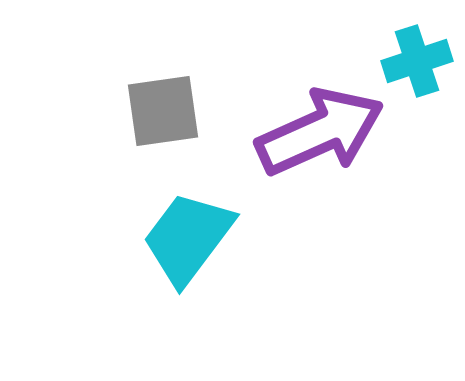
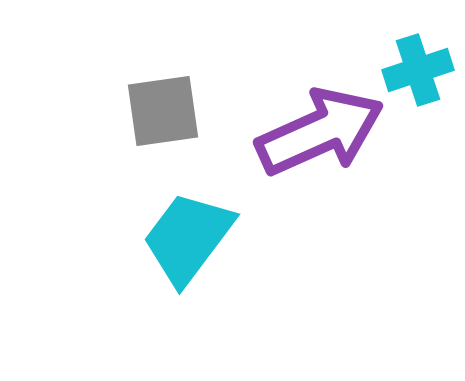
cyan cross: moved 1 px right, 9 px down
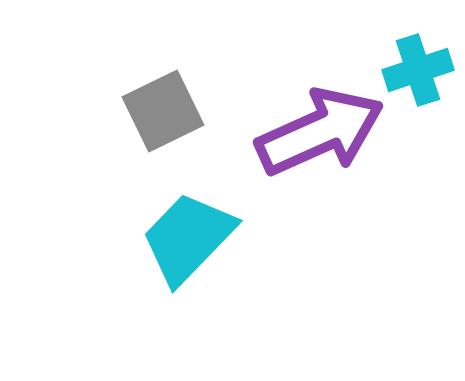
gray square: rotated 18 degrees counterclockwise
cyan trapezoid: rotated 7 degrees clockwise
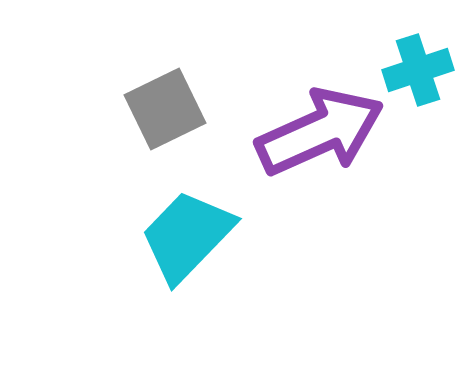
gray square: moved 2 px right, 2 px up
cyan trapezoid: moved 1 px left, 2 px up
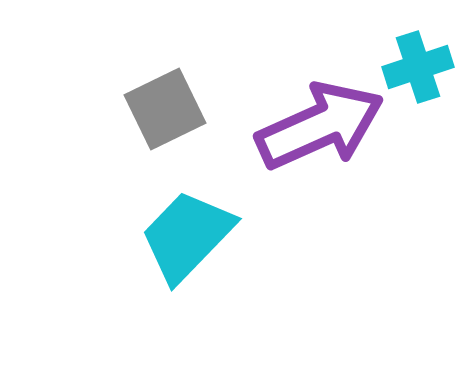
cyan cross: moved 3 px up
purple arrow: moved 6 px up
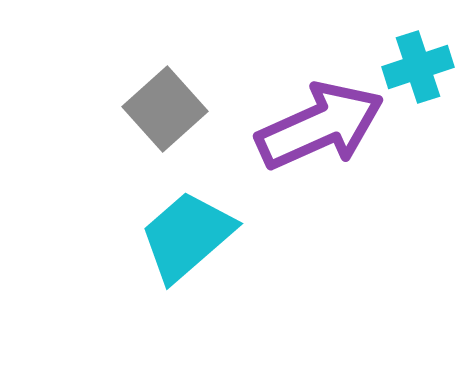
gray square: rotated 16 degrees counterclockwise
cyan trapezoid: rotated 5 degrees clockwise
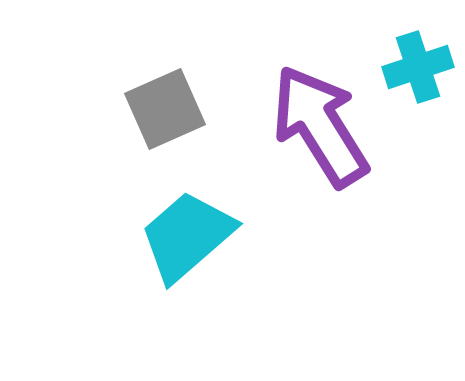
gray square: rotated 18 degrees clockwise
purple arrow: rotated 98 degrees counterclockwise
